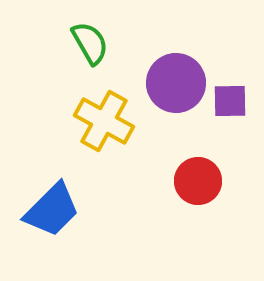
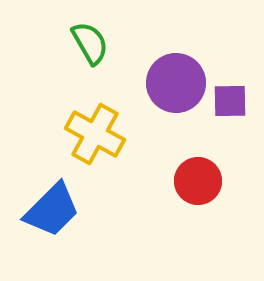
yellow cross: moved 9 px left, 13 px down
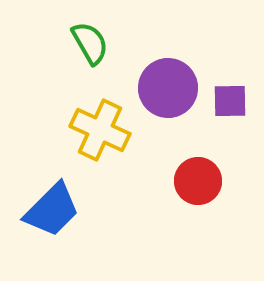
purple circle: moved 8 px left, 5 px down
yellow cross: moved 5 px right, 4 px up; rotated 4 degrees counterclockwise
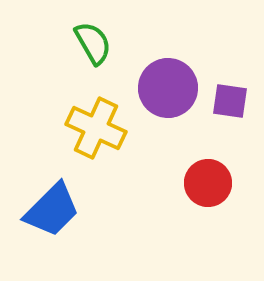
green semicircle: moved 3 px right
purple square: rotated 9 degrees clockwise
yellow cross: moved 4 px left, 2 px up
red circle: moved 10 px right, 2 px down
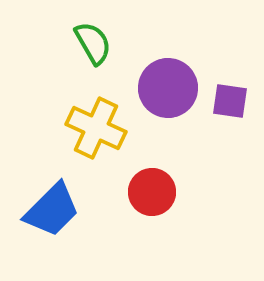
red circle: moved 56 px left, 9 px down
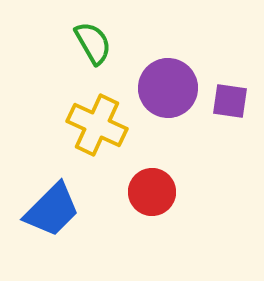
yellow cross: moved 1 px right, 3 px up
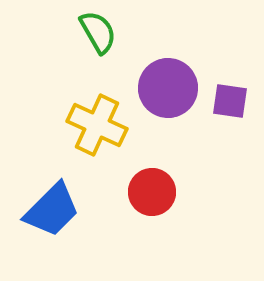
green semicircle: moved 5 px right, 11 px up
